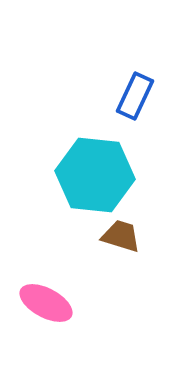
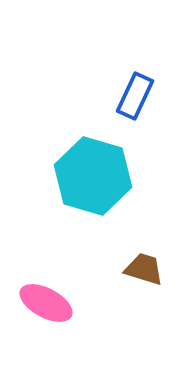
cyan hexagon: moved 2 px left, 1 px down; rotated 10 degrees clockwise
brown trapezoid: moved 23 px right, 33 px down
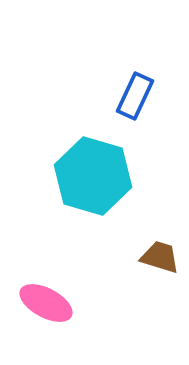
brown trapezoid: moved 16 px right, 12 px up
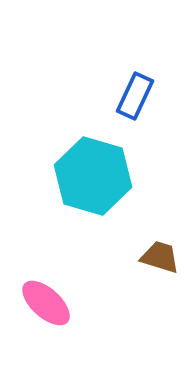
pink ellipse: rotated 14 degrees clockwise
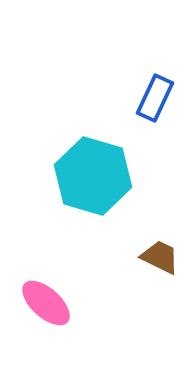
blue rectangle: moved 20 px right, 2 px down
brown trapezoid: rotated 9 degrees clockwise
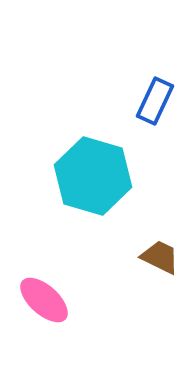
blue rectangle: moved 3 px down
pink ellipse: moved 2 px left, 3 px up
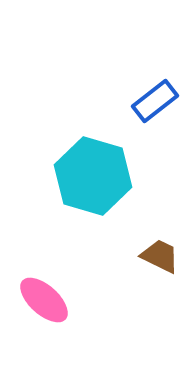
blue rectangle: rotated 27 degrees clockwise
brown trapezoid: moved 1 px up
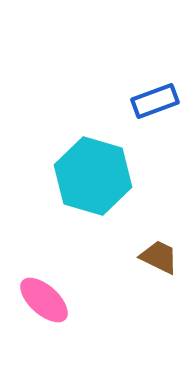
blue rectangle: rotated 18 degrees clockwise
brown trapezoid: moved 1 px left, 1 px down
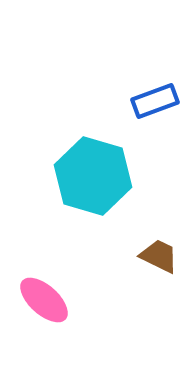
brown trapezoid: moved 1 px up
